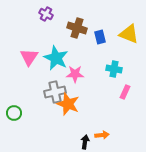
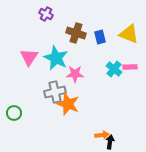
brown cross: moved 1 px left, 5 px down
cyan cross: rotated 28 degrees clockwise
pink rectangle: moved 5 px right, 25 px up; rotated 64 degrees clockwise
black arrow: moved 25 px right
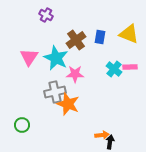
purple cross: moved 1 px down
brown cross: moved 7 px down; rotated 36 degrees clockwise
blue rectangle: rotated 24 degrees clockwise
green circle: moved 8 px right, 12 px down
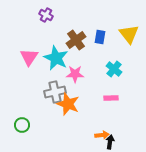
yellow triangle: rotated 30 degrees clockwise
pink rectangle: moved 19 px left, 31 px down
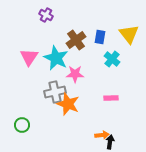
cyan cross: moved 2 px left, 10 px up
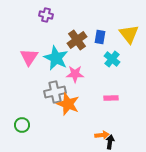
purple cross: rotated 16 degrees counterclockwise
brown cross: moved 1 px right
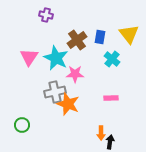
orange arrow: moved 1 px left, 2 px up; rotated 96 degrees clockwise
